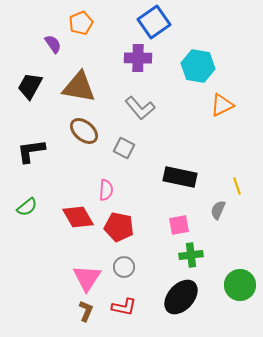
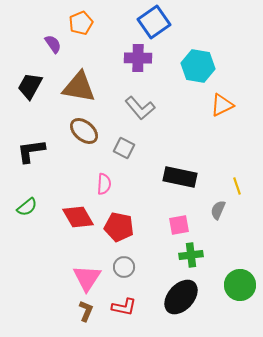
pink semicircle: moved 2 px left, 6 px up
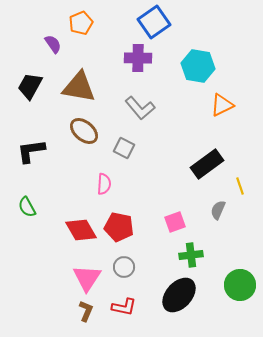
black rectangle: moved 27 px right, 13 px up; rotated 48 degrees counterclockwise
yellow line: moved 3 px right
green semicircle: rotated 100 degrees clockwise
red diamond: moved 3 px right, 13 px down
pink square: moved 4 px left, 3 px up; rotated 10 degrees counterclockwise
black ellipse: moved 2 px left, 2 px up
